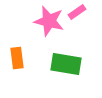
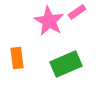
pink star: rotated 16 degrees clockwise
green rectangle: rotated 32 degrees counterclockwise
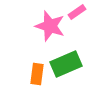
pink star: moved 1 px right, 5 px down; rotated 12 degrees counterclockwise
orange rectangle: moved 20 px right, 16 px down; rotated 15 degrees clockwise
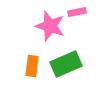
pink rectangle: rotated 24 degrees clockwise
orange rectangle: moved 5 px left, 8 px up
